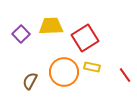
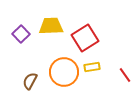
yellow rectangle: rotated 21 degrees counterclockwise
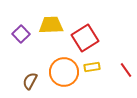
yellow trapezoid: moved 1 px up
red line: moved 1 px right, 5 px up
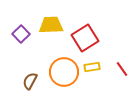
red line: moved 4 px left, 1 px up
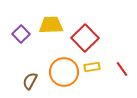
red square: rotated 12 degrees counterclockwise
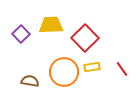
brown semicircle: rotated 72 degrees clockwise
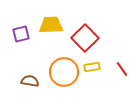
purple square: rotated 30 degrees clockwise
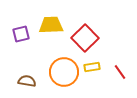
red line: moved 2 px left, 3 px down
brown semicircle: moved 3 px left
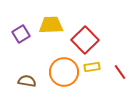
purple square: rotated 18 degrees counterclockwise
red square: moved 2 px down
